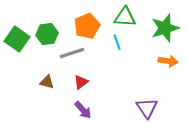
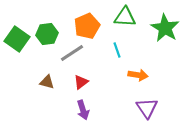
green star: rotated 24 degrees counterclockwise
cyan line: moved 8 px down
gray line: rotated 15 degrees counterclockwise
orange arrow: moved 30 px left, 14 px down
purple arrow: rotated 24 degrees clockwise
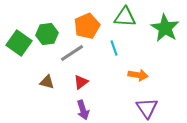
green square: moved 2 px right, 4 px down
cyan line: moved 3 px left, 2 px up
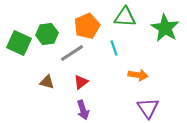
green square: rotated 10 degrees counterclockwise
purple triangle: moved 1 px right
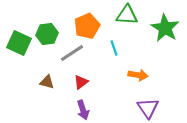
green triangle: moved 2 px right, 2 px up
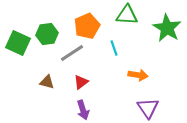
green star: moved 2 px right
green square: moved 1 px left
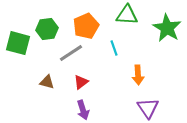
orange pentagon: moved 1 px left
green hexagon: moved 5 px up
green square: rotated 10 degrees counterclockwise
gray line: moved 1 px left
orange arrow: rotated 78 degrees clockwise
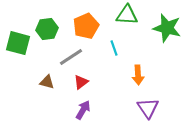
green star: rotated 16 degrees counterclockwise
gray line: moved 4 px down
purple arrow: rotated 132 degrees counterclockwise
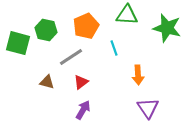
green hexagon: moved 1 px left, 1 px down; rotated 20 degrees clockwise
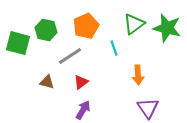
green triangle: moved 7 px right, 9 px down; rotated 40 degrees counterclockwise
gray line: moved 1 px left, 1 px up
